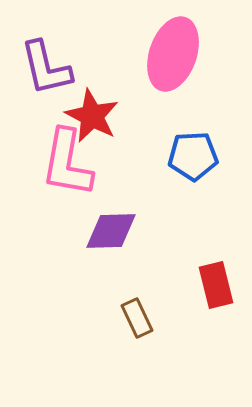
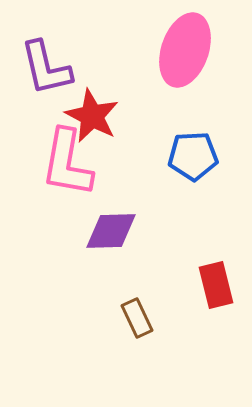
pink ellipse: moved 12 px right, 4 px up
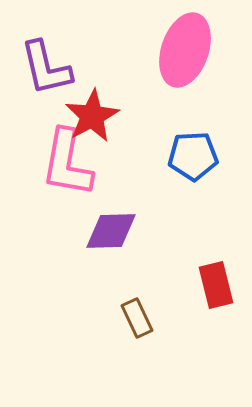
red star: rotated 16 degrees clockwise
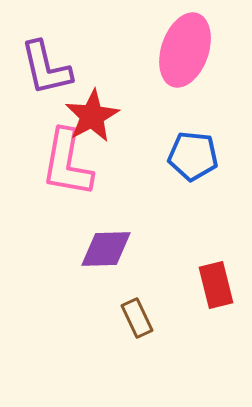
blue pentagon: rotated 9 degrees clockwise
purple diamond: moved 5 px left, 18 px down
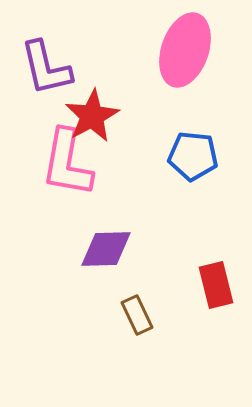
brown rectangle: moved 3 px up
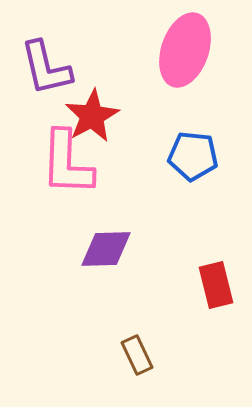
pink L-shape: rotated 8 degrees counterclockwise
brown rectangle: moved 40 px down
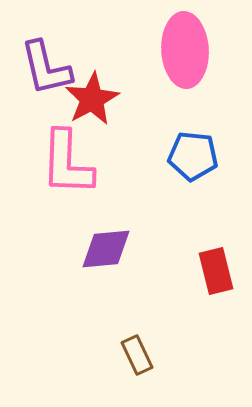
pink ellipse: rotated 22 degrees counterclockwise
red star: moved 17 px up
purple diamond: rotated 4 degrees counterclockwise
red rectangle: moved 14 px up
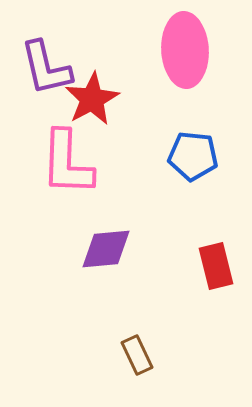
red rectangle: moved 5 px up
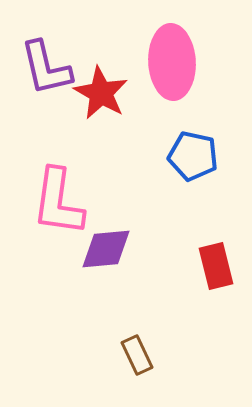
pink ellipse: moved 13 px left, 12 px down
red star: moved 9 px right, 6 px up; rotated 14 degrees counterclockwise
blue pentagon: rotated 6 degrees clockwise
pink L-shape: moved 9 px left, 39 px down; rotated 6 degrees clockwise
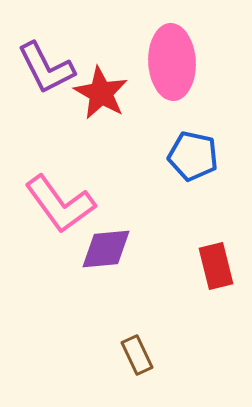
purple L-shape: rotated 14 degrees counterclockwise
pink L-shape: moved 2 px right, 2 px down; rotated 44 degrees counterclockwise
